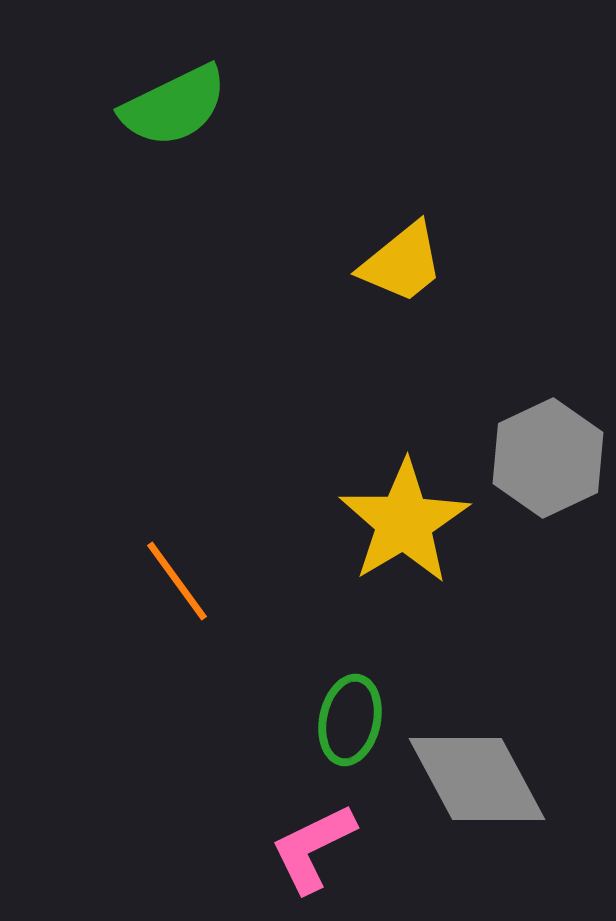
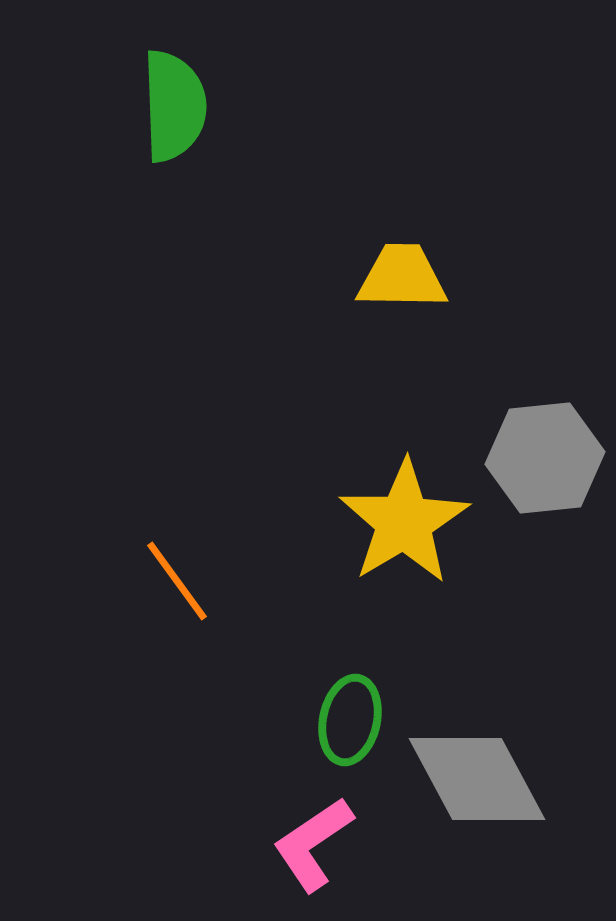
green semicircle: rotated 66 degrees counterclockwise
yellow trapezoid: moved 14 px down; rotated 140 degrees counterclockwise
gray hexagon: moved 3 px left; rotated 19 degrees clockwise
pink L-shape: moved 4 px up; rotated 8 degrees counterclockwise
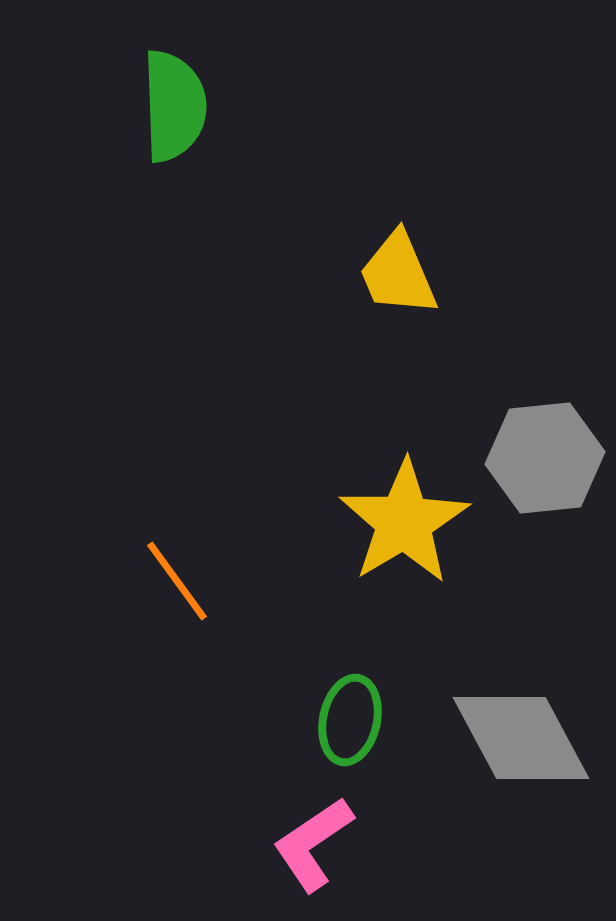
yellow trapezoid: moved 4 px left, 3 px up; rotated 114 degrees counterclockwise
gray diamond: moved 44 px right, 41 px up
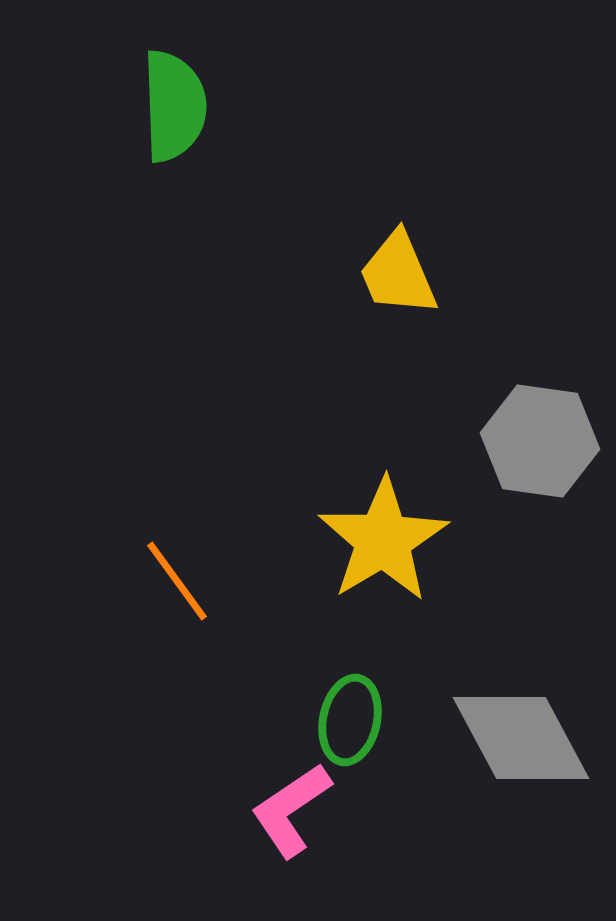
gray hexagon: moved 5 px left, 17 px up; rotated 14 degrees clockwise
yellow star: moved 21 px left, 18 px down
pink L-shape: moved 22 px left, 34 px up
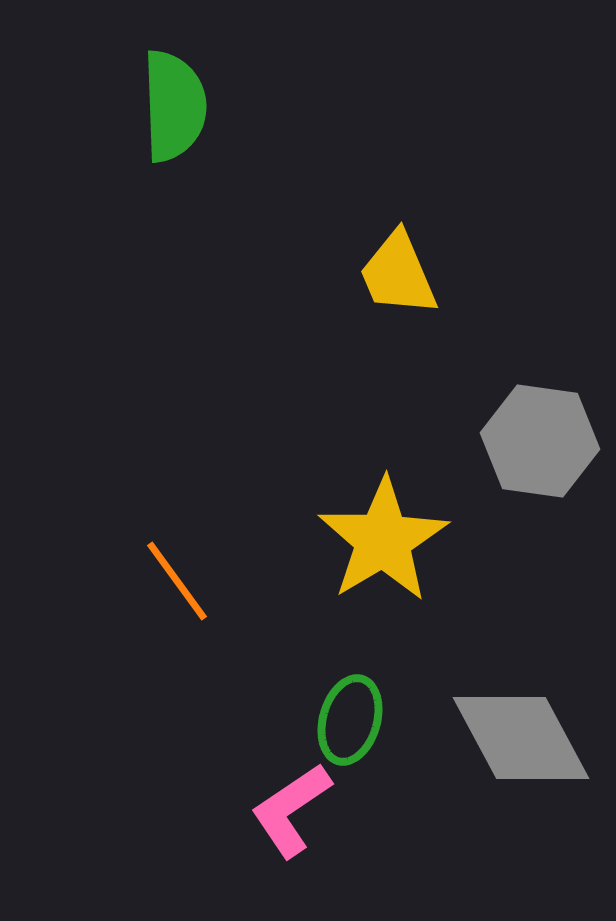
green ellipse: rotated 4 degrees clockwise
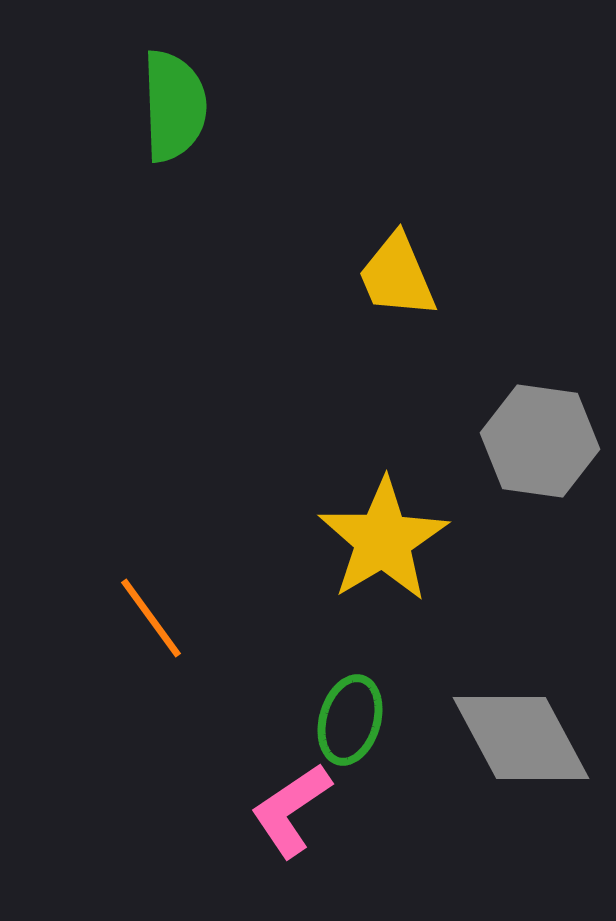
yellow trapezoid: moved 1 px left, 2 px down
orange line: moved 26 px left, 37 px down
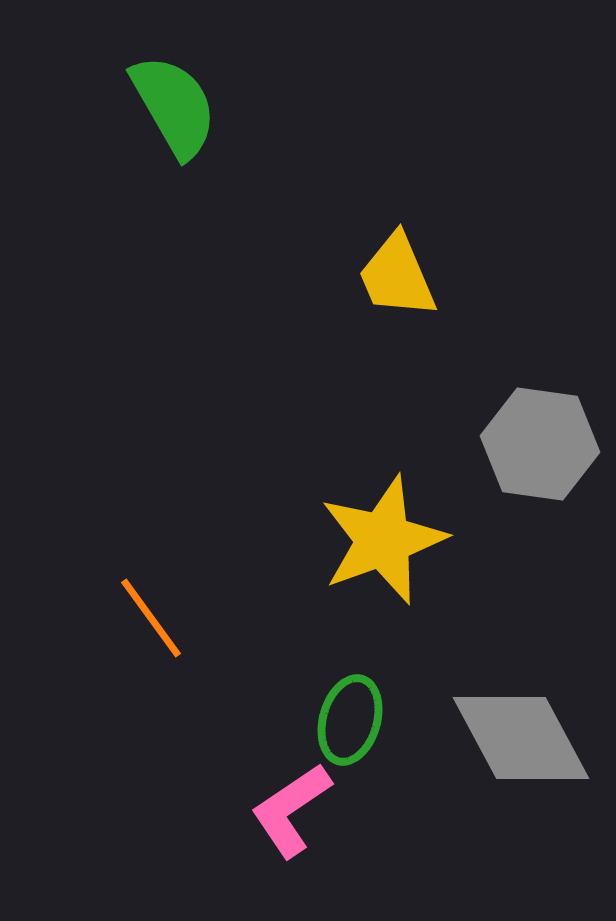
green semicircle: rotated 28 degrees counterclockwise
gray hexagon: moved 3 px down
yellow star: rotated 11 degrees clockwise
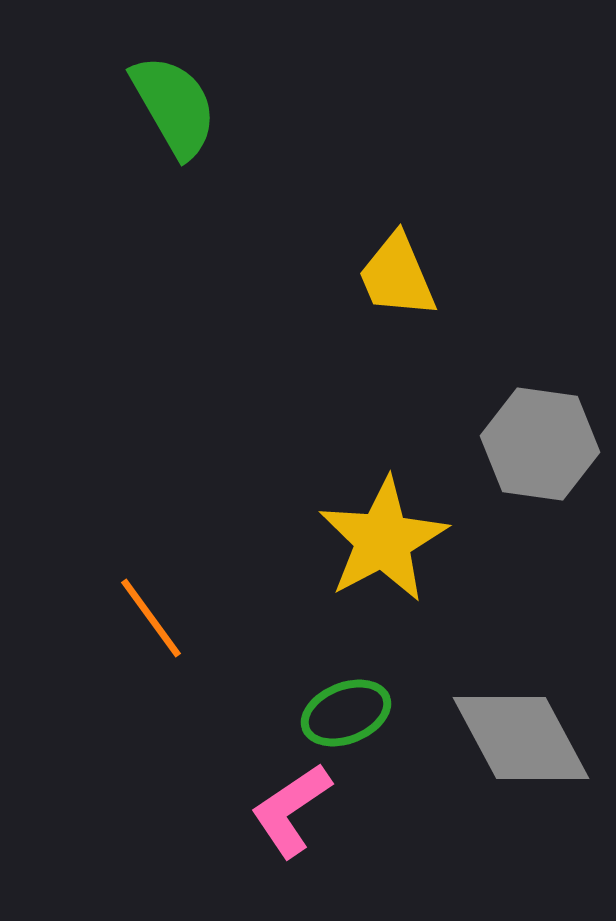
yellow star: rotated 8 degrees counterclockwise
green ellipse: moved 4 px left, 7 px up; rotated 52 degrees clockwise
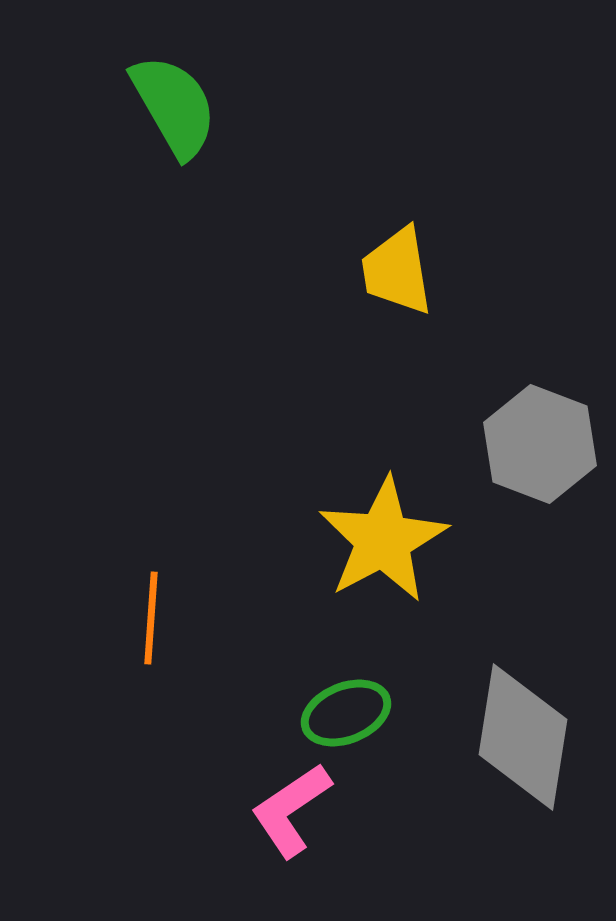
yellow trapezoid: moved 5 px up; rotated 14 degrees clockwise
gray hexagon: rotated 13 degrees clockwise
orange line: rotated 40 degrees clockwise
gray diamond: moved 2 px right, 1 px up; rotated 37 degrees clockwise
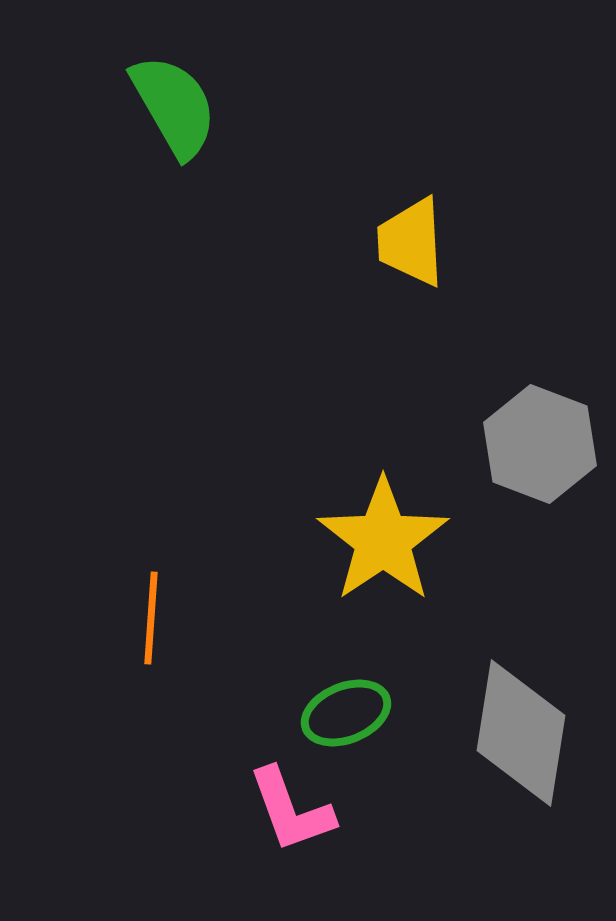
yellow trapezoid: moved 14 px right, 29 px up; rotated 6 degrees clockwise
yellow star: rotated 6 degrees counterclockwise
gray diamond: moved 2 px left, 4 px up
pink L-shape: rotated 76 degrees counterclockwise
